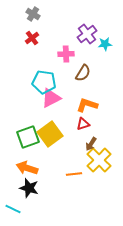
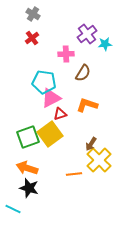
red triangle: moved 23 px left, 10 px up
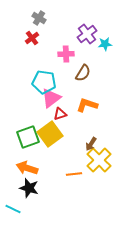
gray cross: moved 6 px right, 4 px down
pink triangle: rotated 10 degrees counterclockwise
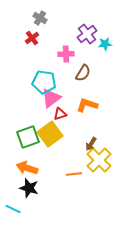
gray cross: moved 1 px right
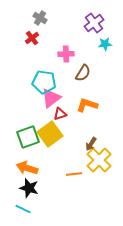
purple cross: moved 7 px right, 11 px up
cyan line: moved 10 px right
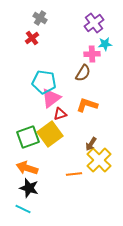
pink cross: moved 26 px right
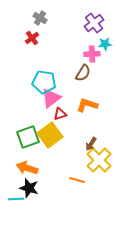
yellow square: moved 1 px down
orange line: moved 3 px right, 6 px down; rotated 21 degrees clockwise
cyan line: moved 7 px left, 10 px up; rotated 28 degrees counterclockwise
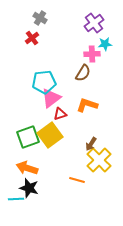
cyan pentagon: rotated 15 degrees counterclockwise
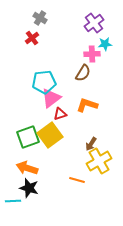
yellow cross: moved 1 px down; rotated 15 degrees clockwise
cyan line: moved 3 px left, 2 px down
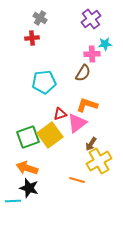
purple cross: moved 3 px left, 4 px up
red cross: rotated 32 degrees clockwise
pink triangle: moved 26 px right, 25 px down
